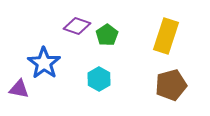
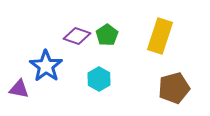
purple diamond: moved 10 px down
yellow rectangle: moved 6 px left
blue star: moved 2 px right, 3 px down
brown pentagon: moved 3 px right, 3 px down
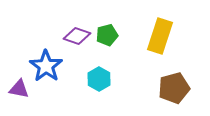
green pentagon: rotated 20 degrees clockwise
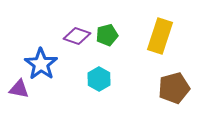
blue star: moved 5 px left, 2 px up
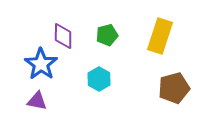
purple diamond: moved 14 px left; rotated 72 degrees clockwise
purple triangle: moved 18 px right, 12 px down
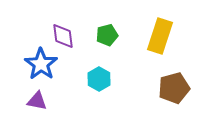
purple diamond: rotated 8 degrees counterclockwise
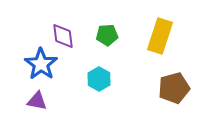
green pentagon: rotated 10 degrees clockwise
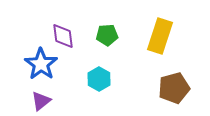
purple triangle: moved 4 px right; rotated 50 degrees counterclockwise
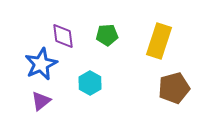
yellow rectangle: moved 1 px left, 5 px down
blue star: rotated 12 degrees clockwise
cyan hexagon: moved 9 px left, 4 px down
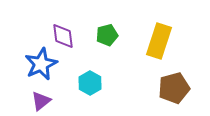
green pentagon: rotated 10 degrees counterclockwise
